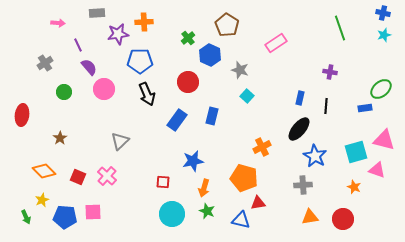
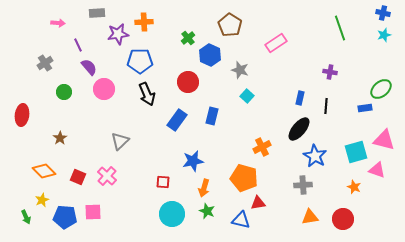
brown pentagon at (227, 25): moved 3 px right
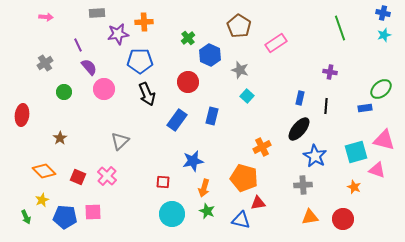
pink arrow at (58, 23): moved 12 px left, 6 px up
brown pentagon at (230, 25): moved 9 px right, 1 px down
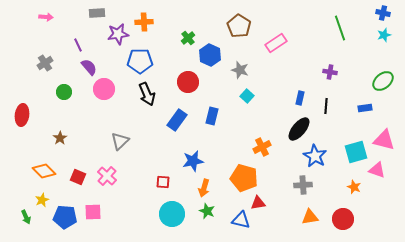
green ellipse at (381, 89): moved 2 px right, 8 px up
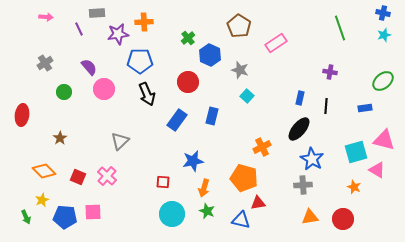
purple line at (78, 45): moved 1 px right, 16 px up
blue star at (315, 156): moved 3 px left, 3 px down
pink triangle at (377, 170): rotated 12 degrees clockwise
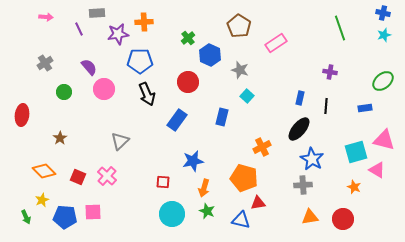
blue rectangle at (212, 116): moved 10 px right, 1 px down
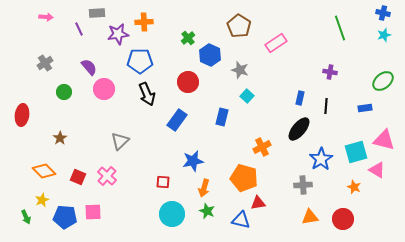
blue star at (312, 159): moved 9 px right; rotated 10 degrees clockwise
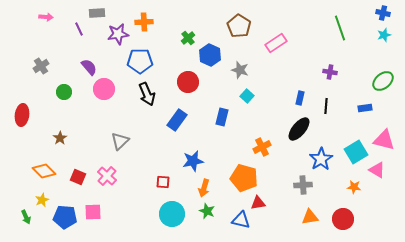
gray cross at (45, 63): moved 4 px left, 3 px down
cyan square at (356, 152): rotated 15 degrees counterclockwise
orange star at (354, 187): rotated 16 degrees counterclockwise
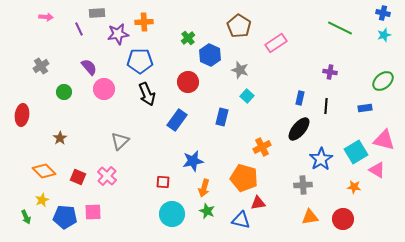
green line at (340, 28): rotated 45 degrees counterclockwise
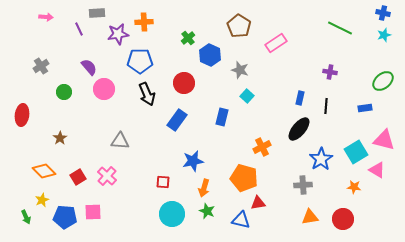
red circle at (188, 82): moved 4 px left, 1 px down
gray triangle at (120, 141): rotated 48 degrees clockwise
red square at (78, 177): rotated 35 degrees clockwise
